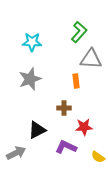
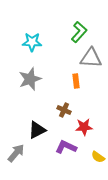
gray triangle: moved 1 px up
brown cross: moved 2 px down; rotated 24 degrees clockwise
gray arrow: rotated 24 degrees counterclockwise
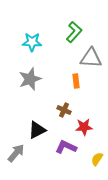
green L-shape: moved 5 px left
yellow semicircle: moved 1 px left, 2 px down; rotated 88 degrees clockwise
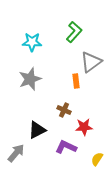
gray triangle: moved 4 px down; rotated 40 degrees counterclockwise
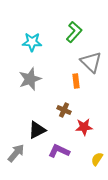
gray triangle: rotated 40 degrees counterclockwise
purple L-shape: moved 7 px left, 4 px down
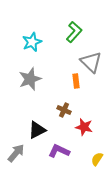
cyan star: rotated 24 degrees counterclockwise
red star: rotated 18 degrees clockwise
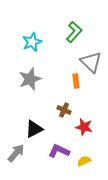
black triangle: moved 3 px left, 1 px up
yellow semicircle: moved 13 px left, 2 px down; rotated 32 degrees clockwise
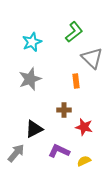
green L-shape: rotated 10 degrees clockwise
gray triangle: moved 1 px right, 4 px up
brown cross: rotated 24 degrees counterclockwise
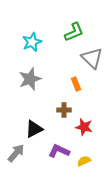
green L-shape: rotated 15 degrees clockwise
orange rectangle: moved 3 px down; rotated 16 degrees counterclockwise
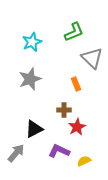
red star: moved 7 px left; rotated 30 degrees clockwise
